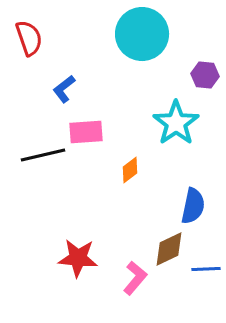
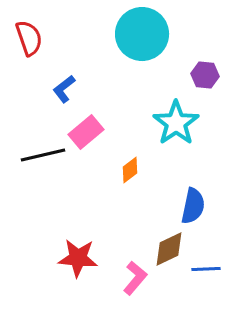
pink rectangle: rotated 36 degrees counterclockwise
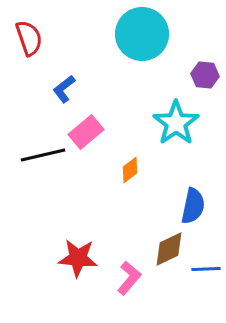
pink L-shape: moved 6 px left
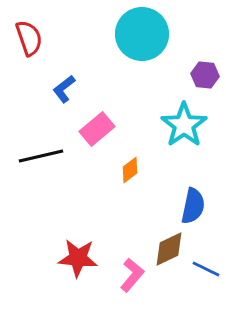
cyan star: moved 8 px right, 2 px down
pink rectangle: moved 11 px right, 3 px up
black line: moved 2 px left, 1 px down
blue line: rotated 28 degrees clockwise
pink L-shape: moved 3 px right, 3 px up
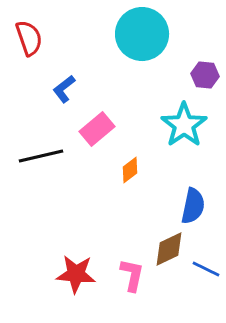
red star: moved 2 px left, 16 px down
pink L-shape: rotated 28 degrees counterclockwise
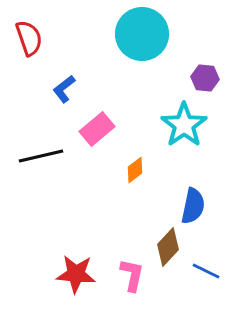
purple hexagon: moved 3 px down
orange diamond: moved 5 px right
brown diamond: moved 1 px left, 2 px up; rotated 21 degrees counterclockwise
blue line: moved 2 px down
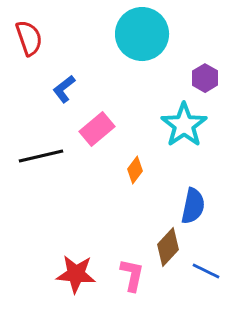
purple hexagon: rotated 24 degrees clockwise
orange diamond: rotated 16 degrees counterclockwise
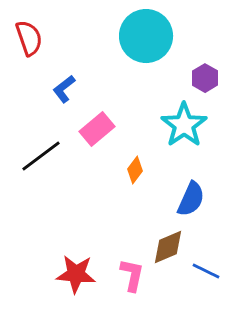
cyan circle: moved 4 px right, 2 px down
black line: rotated 24 degrees counterclockwise
blue semicircle: moved 2 px left, 7 px up; rotated 12 degrees clockwise
brown diamond: rotated 24 degrees clockwise
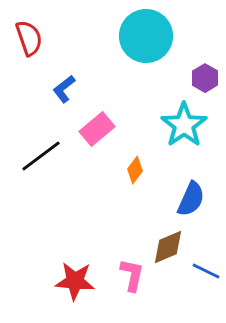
red star: moved 1 px left, 7 px down
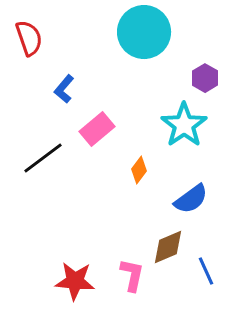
cyan circle: moved 2 px left, 4 px up
blue L-shape: rotated 12 degrees counterclockwise
black line: moved 2 px right, 2 px down
orange diamond: moved 4 px right
blue semicircle: rotated 30 degrees clockwise
blue line: rotated 40 degrees clockwise
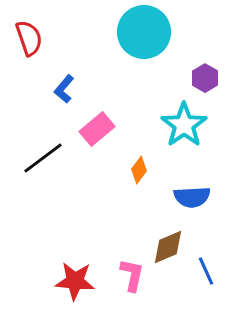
blue semicircle: moved 1 px right, 2 px up; rotated 33 degrees clockwise
